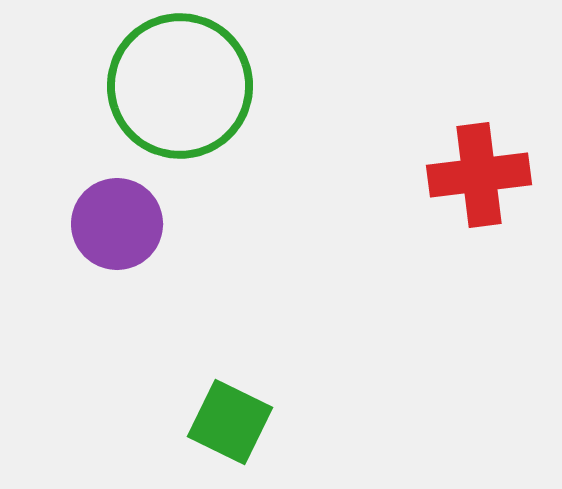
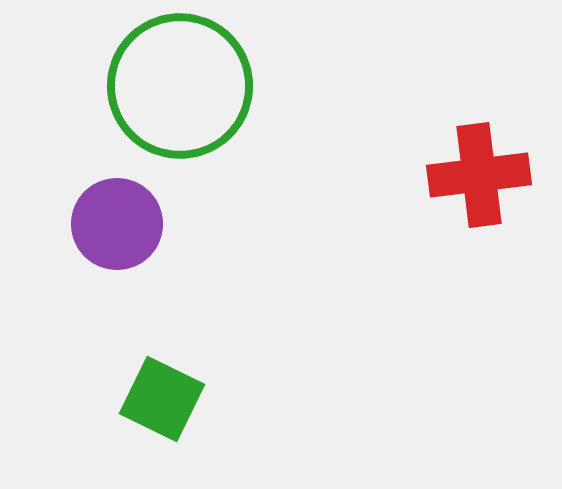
green square: moved 68 px left, 23 px up
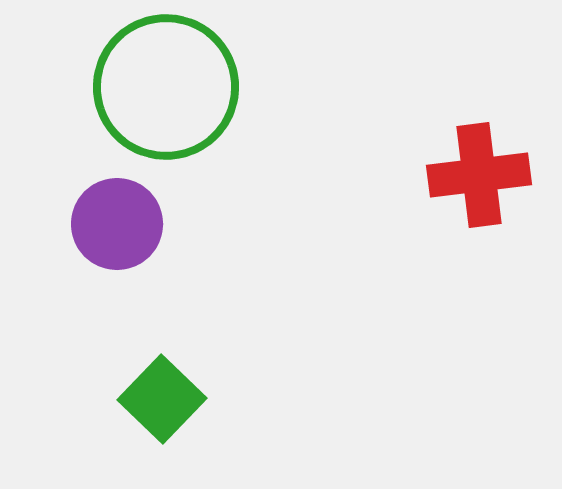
green circle: moved 14 px left, 1 px down
green square: rotated 18 degrees clockwise
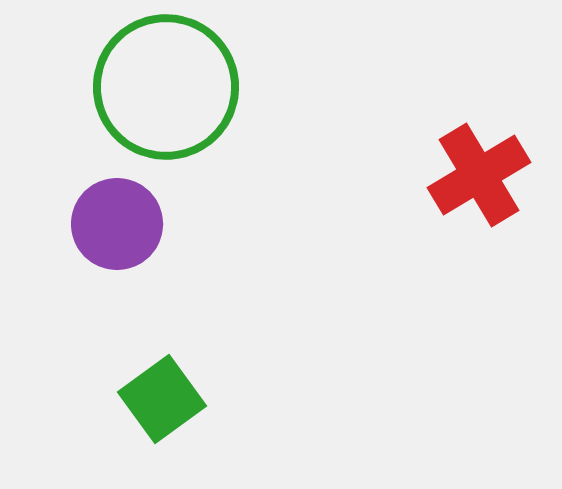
red cross: rotated 24 degrees counterclockwise
green square: rotated 10 degrees clockwise
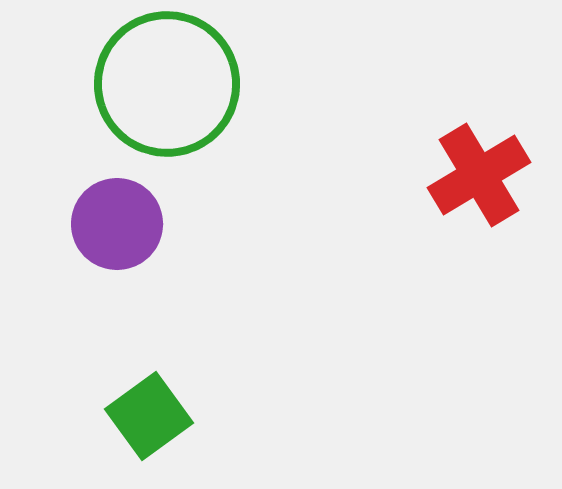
green circle: moved 1 px right, 3 px up
green square: moved 13 px left, 17 px down
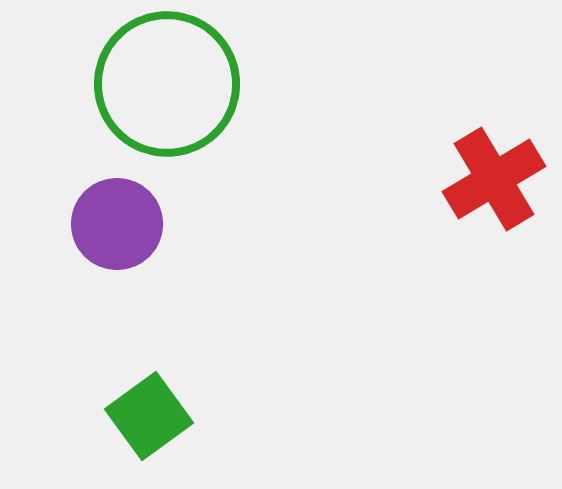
red cross: moved 15 px right, 4 px down
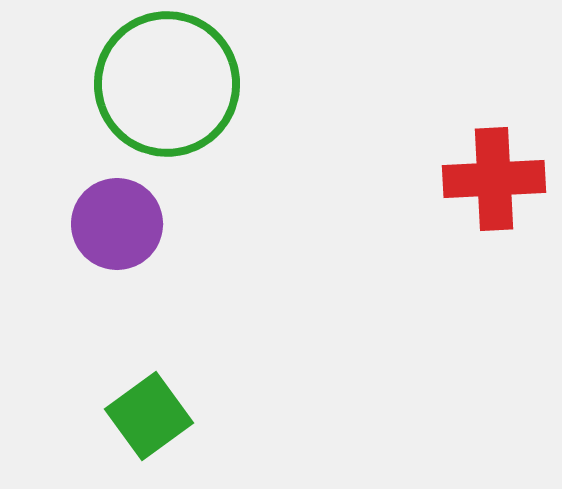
red cross: rotated 28 degrees clockwise
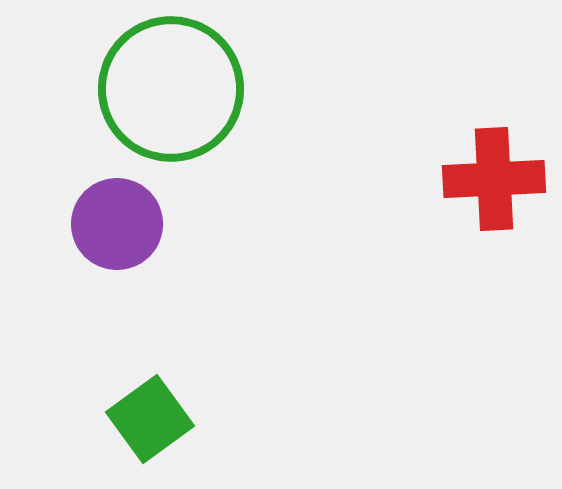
green circle: moved 4 px right, 5 px down
green square: moved 1 px right, 3 px down
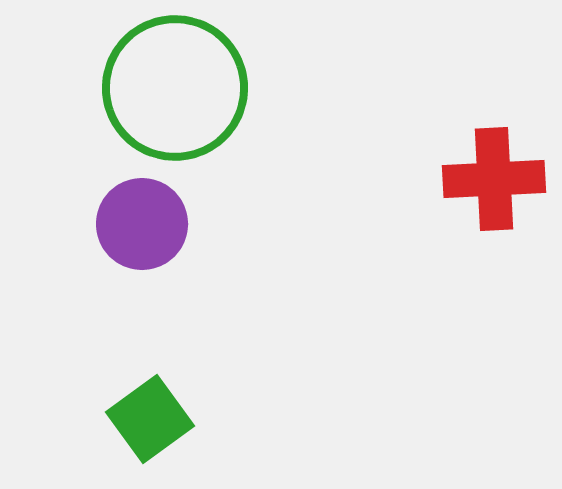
green circle: moved 4 px right, 1 px up
purple circle: moved 25 px right
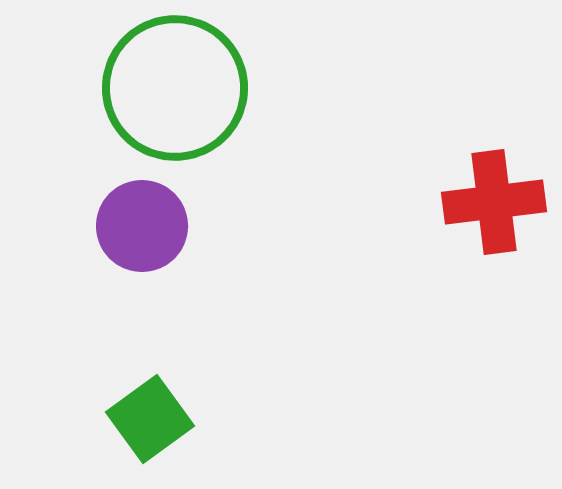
red cross: moved 23 px down; rotated 4 degrees counterclockwise
purple circle: moved 2 px down
